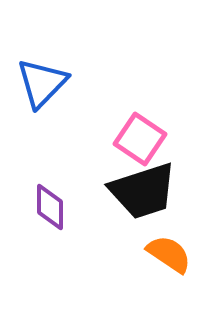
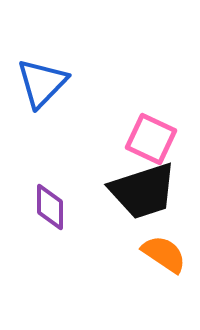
pink square: moved 11 px right; rotated 9 degrees counterclockwise
orange semicircle: moved 5 px left
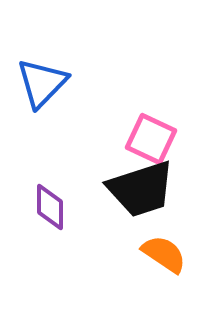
black trapezoid: moved 2 px left, 2 px up
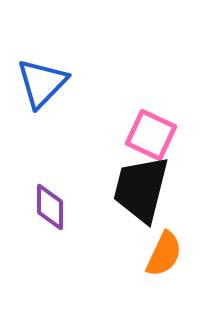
pink square: moved 4 px up
black trapezoid: rotated 122 degrees clockwise
orange semicircle: rotated 81 degrees clockwise
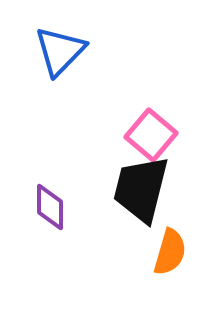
blue triangle: moved 18 px right, 32 px up
pink square: rotated 15 degrees clockwise
orange semicircle: moved 6 px right, 2 px up; rotated 9 degrees counterclockwise
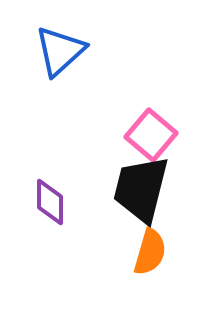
blue triangle: rotated 4 degrees clockwise
purple diamond: moved 5 px up
orange semicircle: moved 20 px left
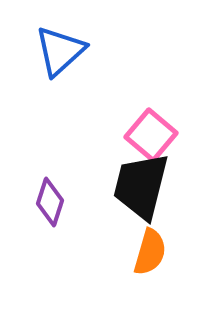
black trapezoid: moved 3 px up
purple diamond: rotated 18 degrees clockwise
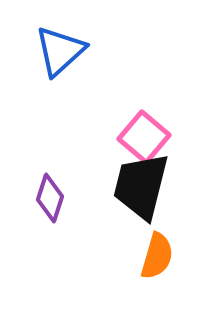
pink square: moved 7 px left, 2 px down
purple diamond: moved 4 px up
orange semicircle: moved 7 px right, 4 px down
